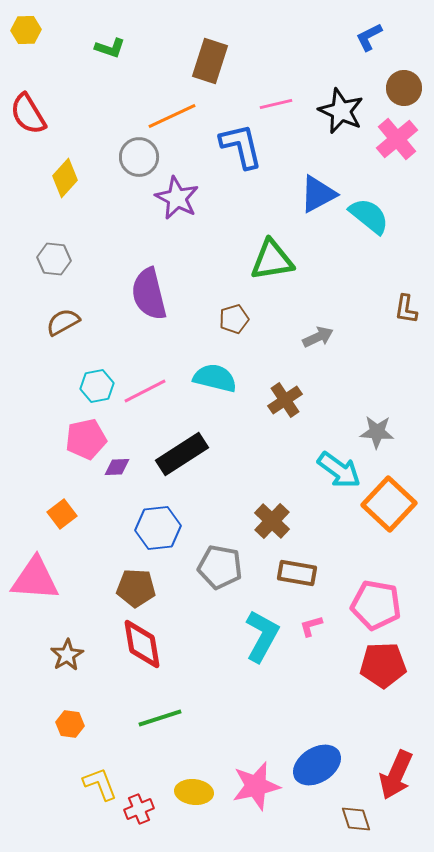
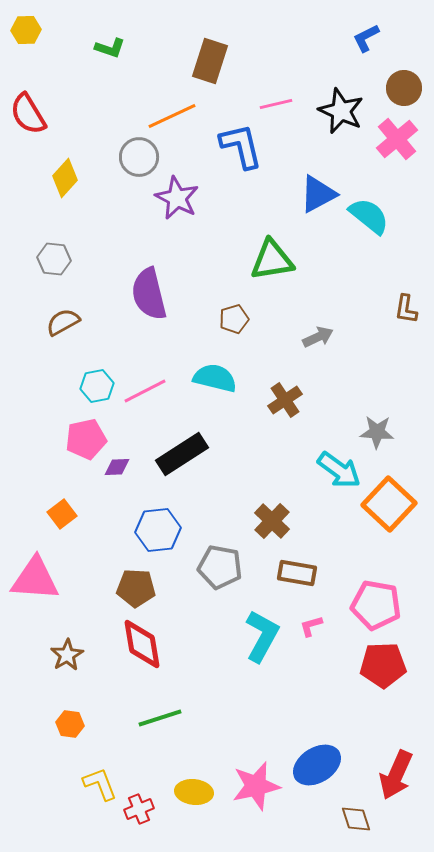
blue L-shape at (369, 37): moved 3 px left, 1 px down
blue hexagon at (158, 528): moved 2 px down
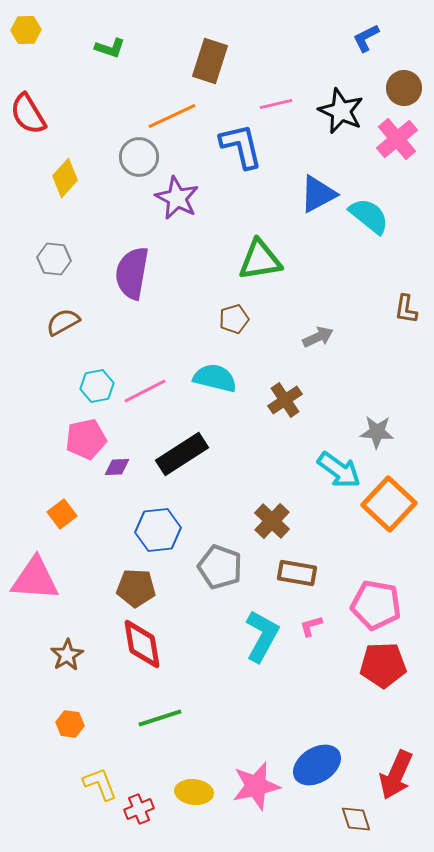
green triangle at (272, 260): moved 12 px left
purple semicircle at (149, 294): moved 17 px left, 21 px up; rotated 24 degrees clockwise
gray pentagon at (220, 567): rotated 9 degrees clockwise
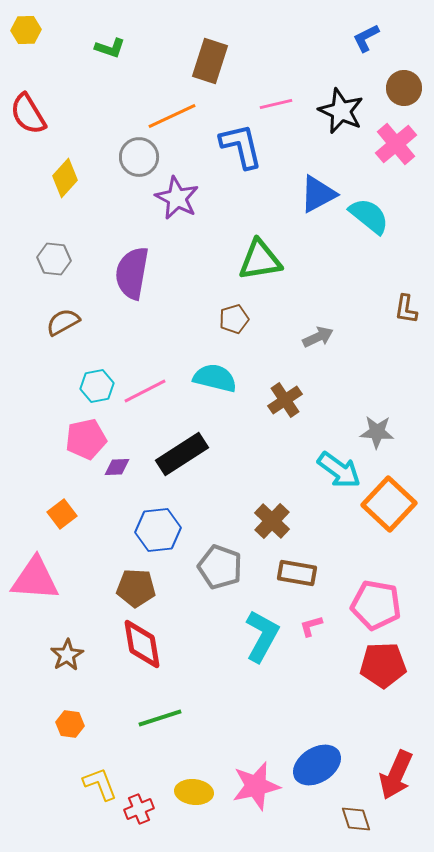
pink cross at (397, 139): moved 1 px left, 5 px down
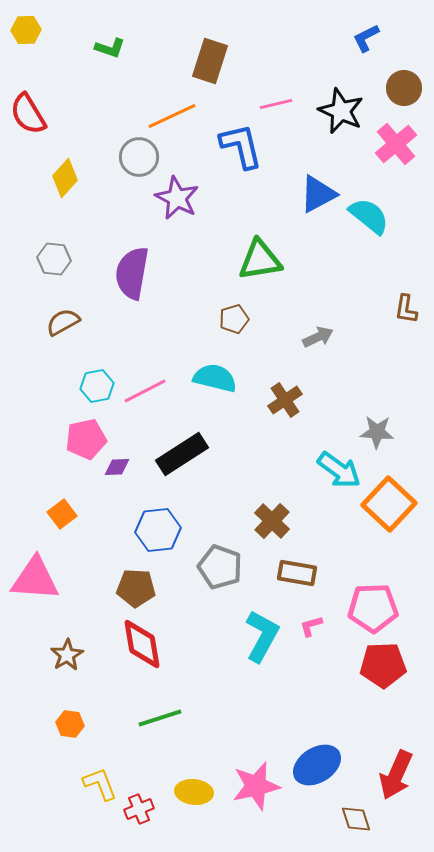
pink pentagon at (376, 605): moved 3 px left, 3 px down; rotated 12 degrees counterclockwise
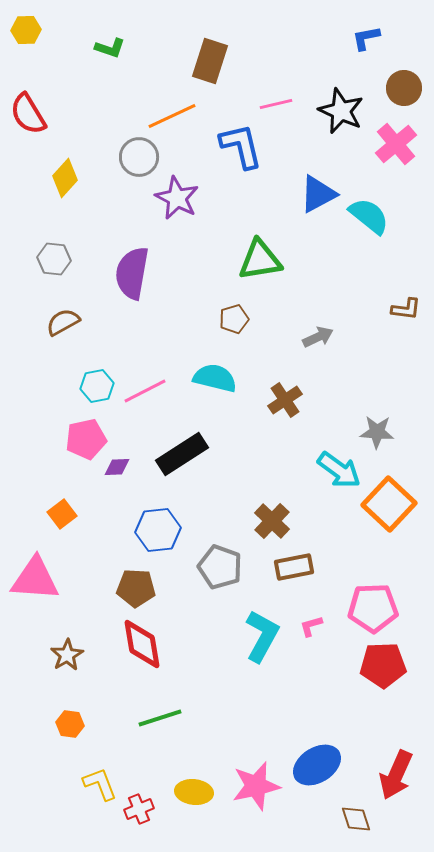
blue L-shape at (366, 38): rotated 16 degrees clockwise
brown L-shape at (406, 309): rotated 92 degrees counterclockwise
brown rectangle at (297, 573): moved 3 px left, 6 px up; rotated 21 degrees counterclockwise
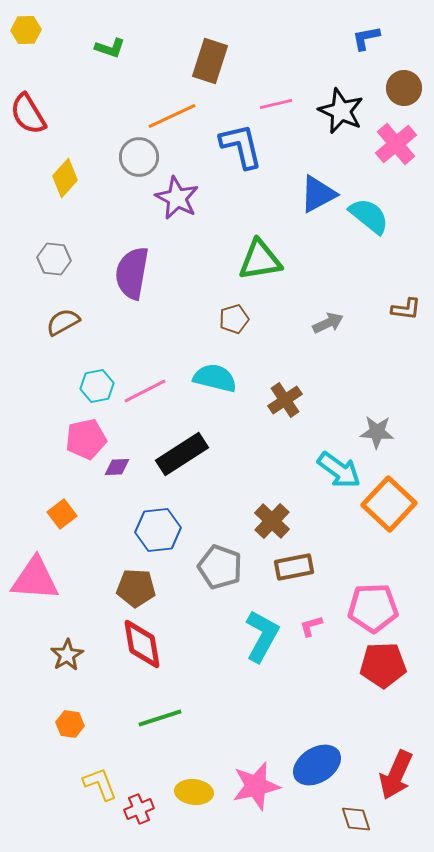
gray arrow at (318, 337): moved 10 px right, 14 px up
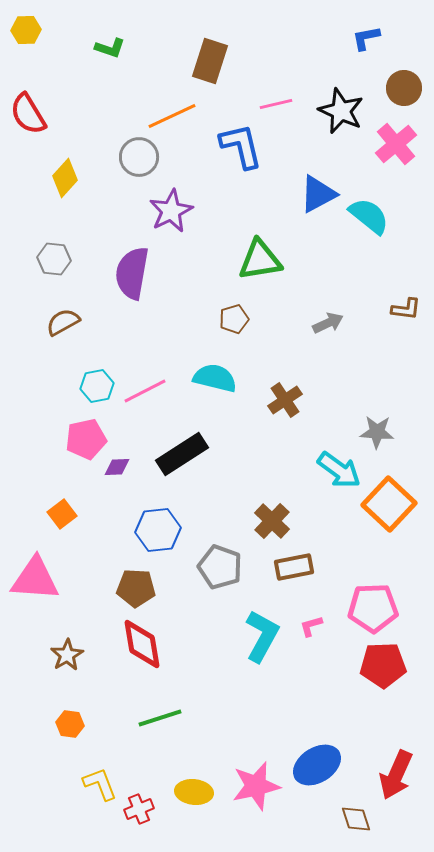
purple star at (177, 198): moved 6 px left, 13 px down; rotated 18 degrees clockwise
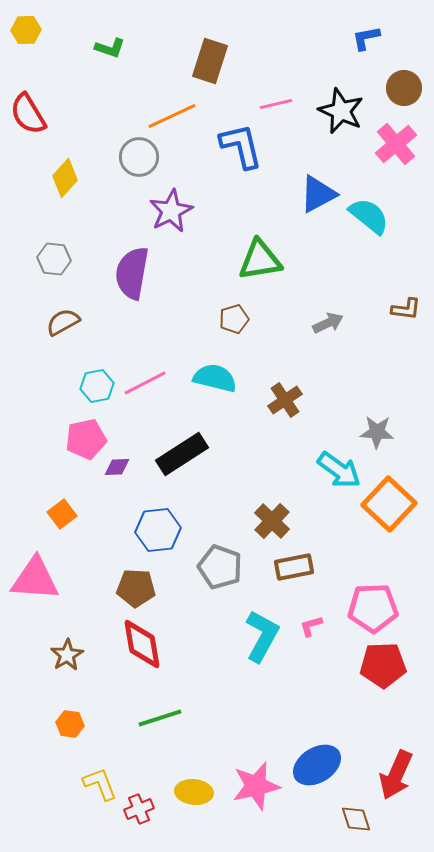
pink line at (145, 391): moved 8 px up
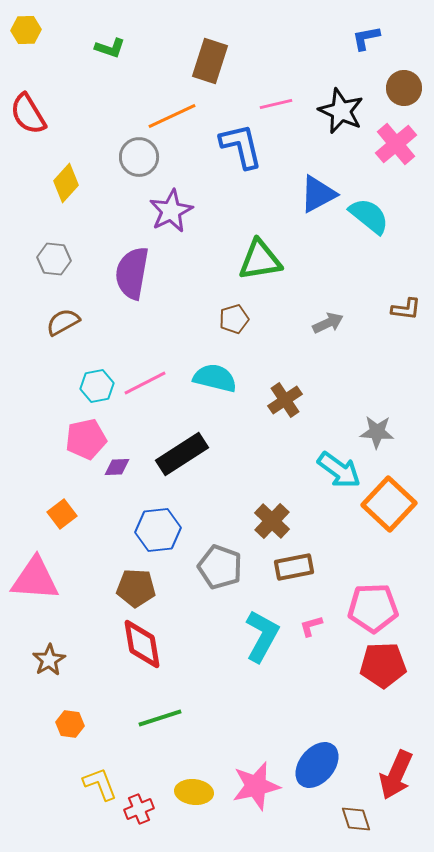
yellow diamond at (65, 178): moved 1 px right, 5 px down
brown star at (67, 655): moved 18 px left, 5 px down
blue ellipse at (317, 765): rotated 18 degrees counterclockwise
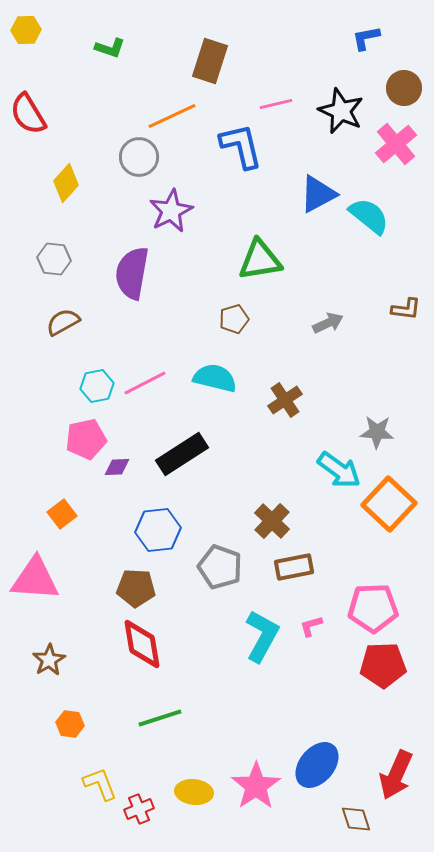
pink star at (256, 786): rotated 21 degrees counterclockwise
